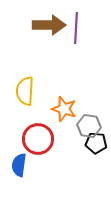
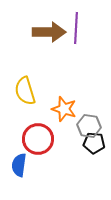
brown arrow: moved 7 px down
yellow semicircle: rotated 20 degrees counterclockwise
black pentagon: moved 2 px left
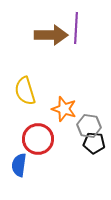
brown arrow: moved 2 px right, 3 px down
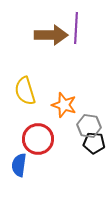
orange star: moved 4 px up
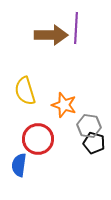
black pentagon: rotated 10 degrees clockwise
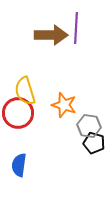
red circle: moved 20 px left, 26 px up
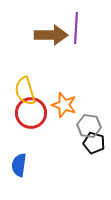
red circle: moved 13 px right
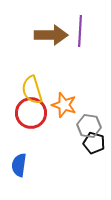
purple line: moved 4 px right, 3 px down
yellow semicircle: moved 7 px right, 1 px up
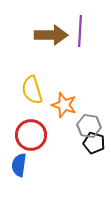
red circle: moved 22 px down
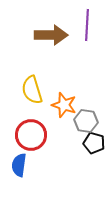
purple line: moved 7 px right, 6 px up
gray hexagon: moved 3 px left, 5 px up
